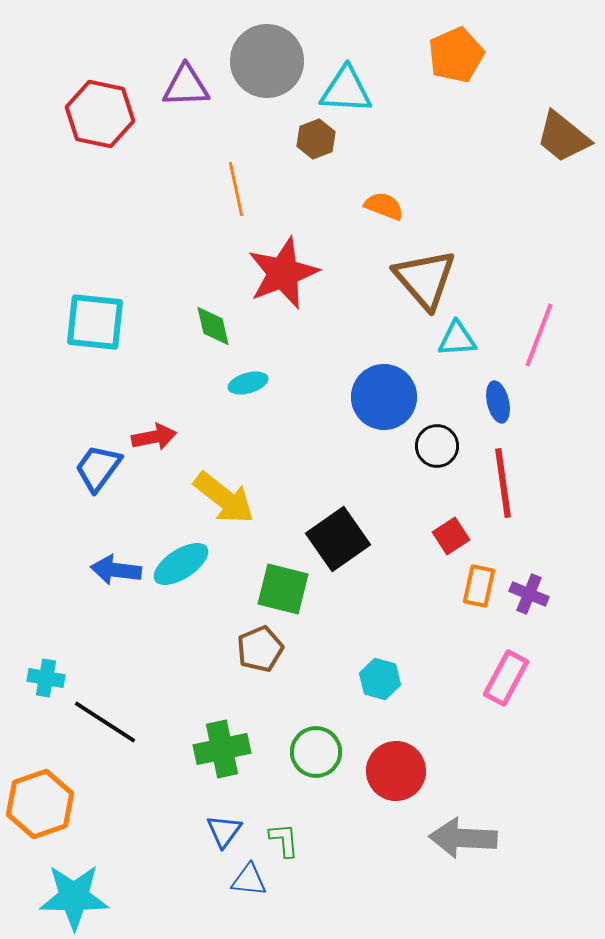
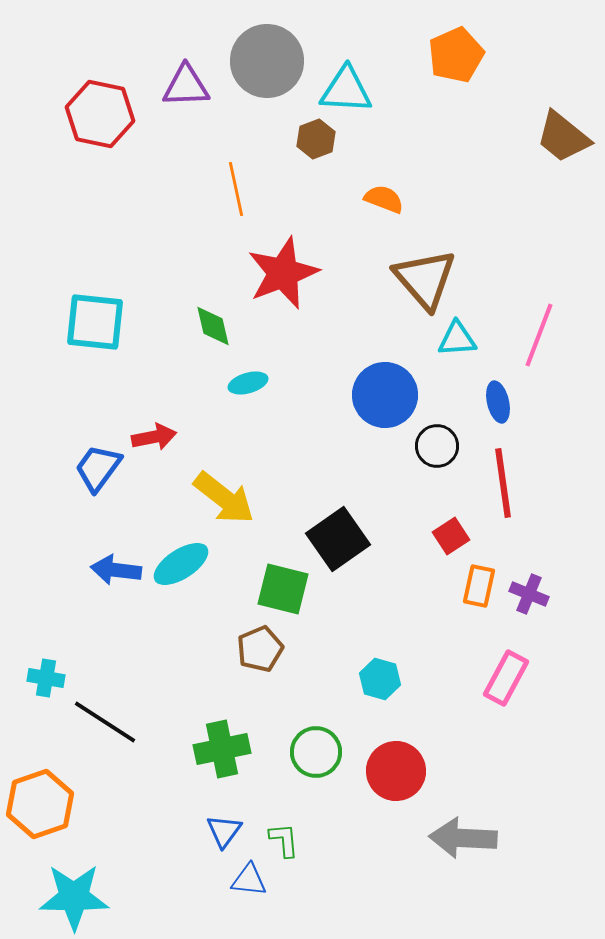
orange semicircle at (384, 206): moved 7 px up
blue circle at (384, 397): moved 1 px right, 2 px up
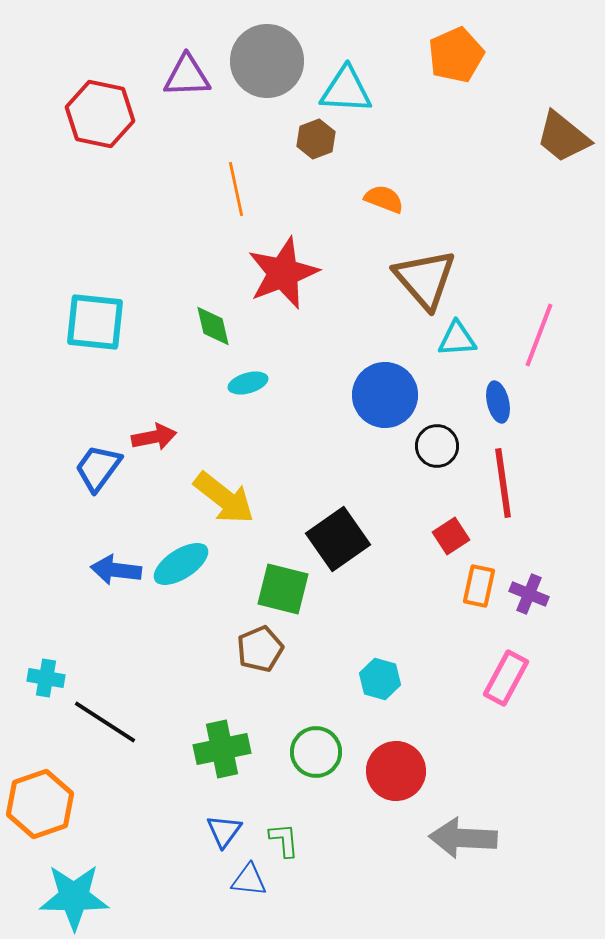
purple triangle at (186, 86): moved 1 px right, 10 px up
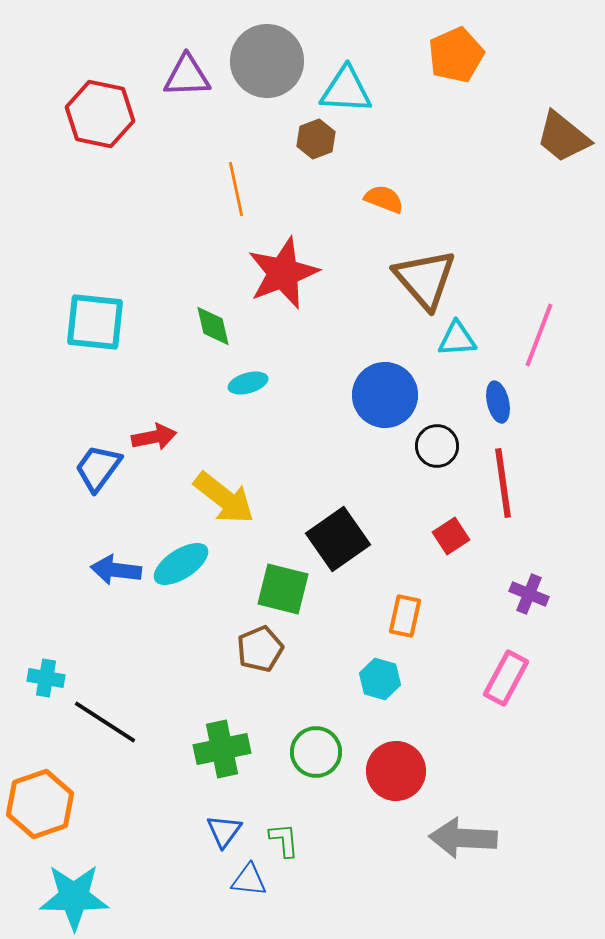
orange rectangle at (479, 586): moved 74 px left, 30 px down
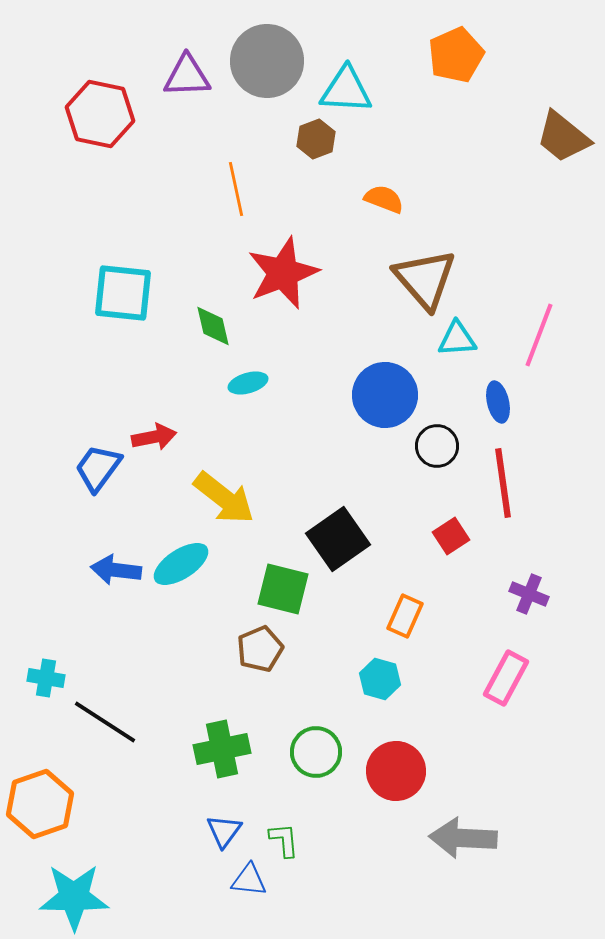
cyan square at (95, 322): moved 28 px right, 29 px up
orange rectangle at (405, 616): rotated 12 degrees clockwise
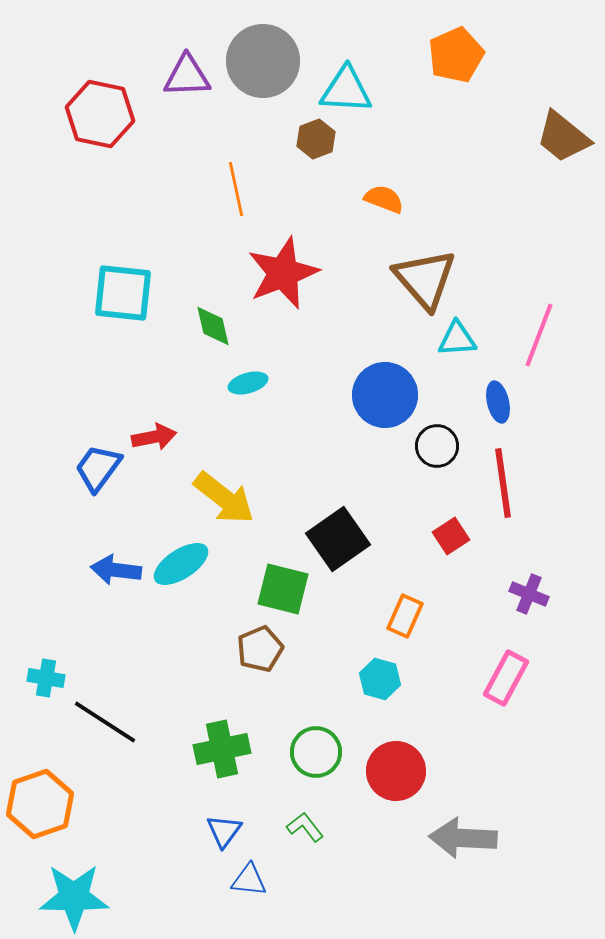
gray circle at (267, 61): moved 4 px left
green L-shape at (284, 840): moved 21 px right, 13 px up; rotated 33 degrees counterclockwise
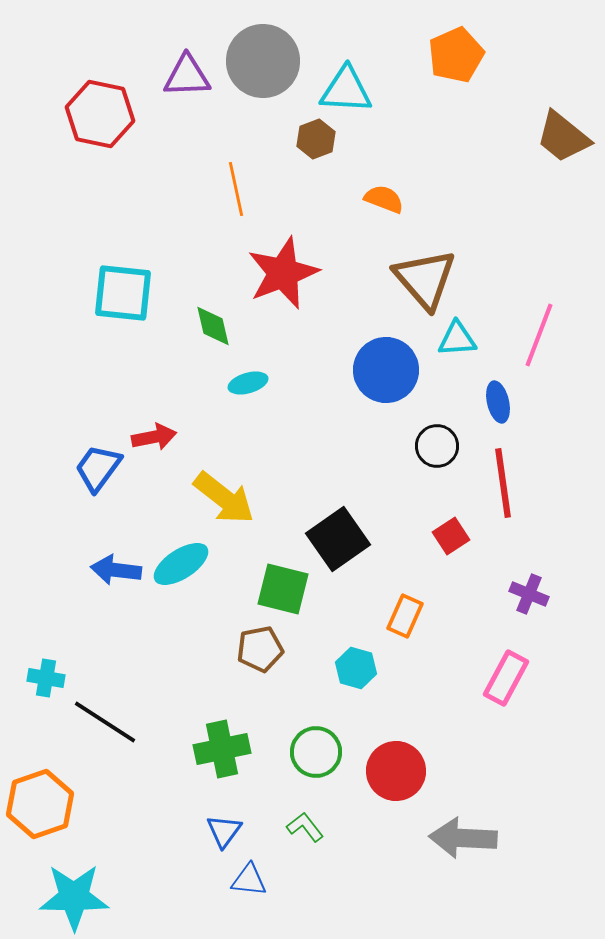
blue circle at (385, 395): moved 1 px right, 25 px up
brown pentagon at (260, 649): rotated 12 degrees clockwise
cyan hexagon at (380, 679): moved 24 px left, 11 px up
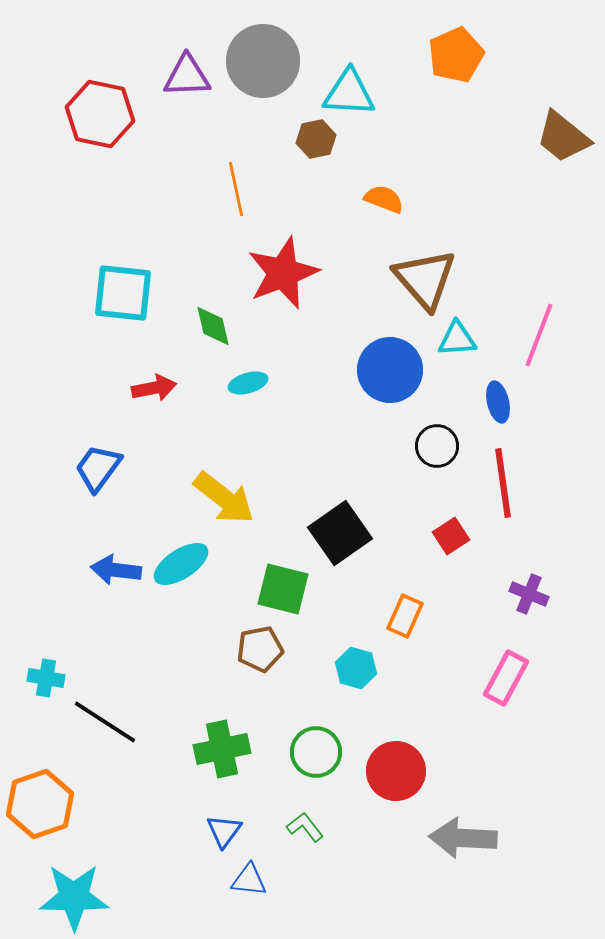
cyan triangle at (346, 90): moved 3 px right, 3 px down
brown hexagon at (316, 139): rotated 9 degrees clockwise
blue circle at (386, 370): moved 4 px right
red arrow at (154, 437): moved 49 px up
black square at (338, 539): moved 2 px right, 6 px up
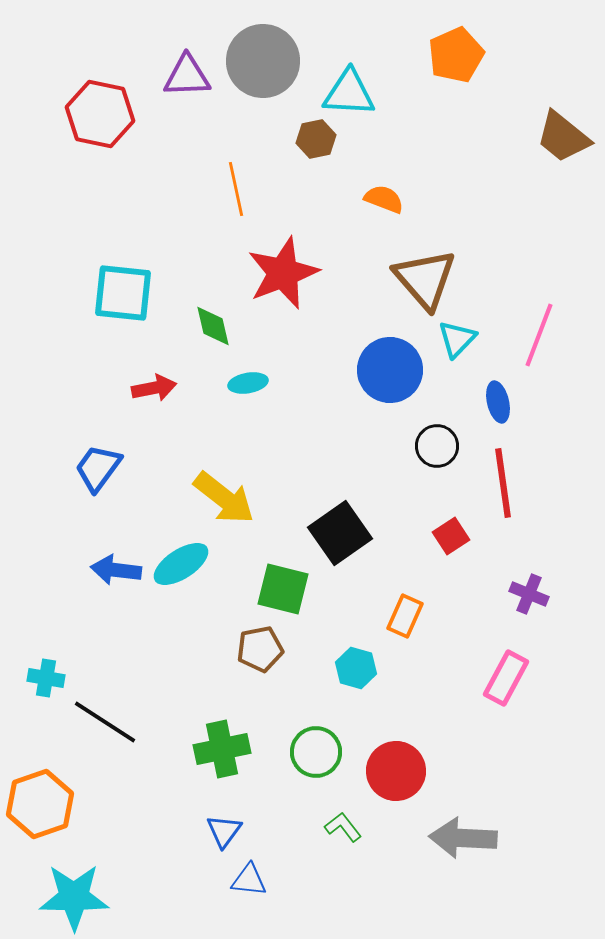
cyan triangle at (457, 339): rotated 42 degrees counterclockwise
cyan ellipse at (248, 383): rotated 6 degrees clockwise
green L-shape at (305, 827): moved 38 px right
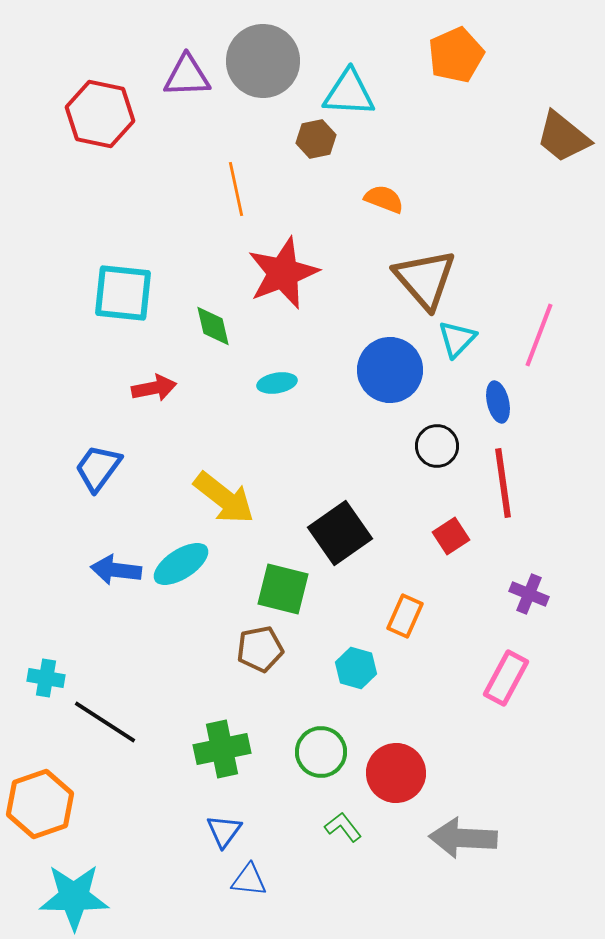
cyan ellipse at (248, 383): moved 29 px right
green circle at (316, 752): moved 5 px right
red circle at (396, 771): moved 2 px down
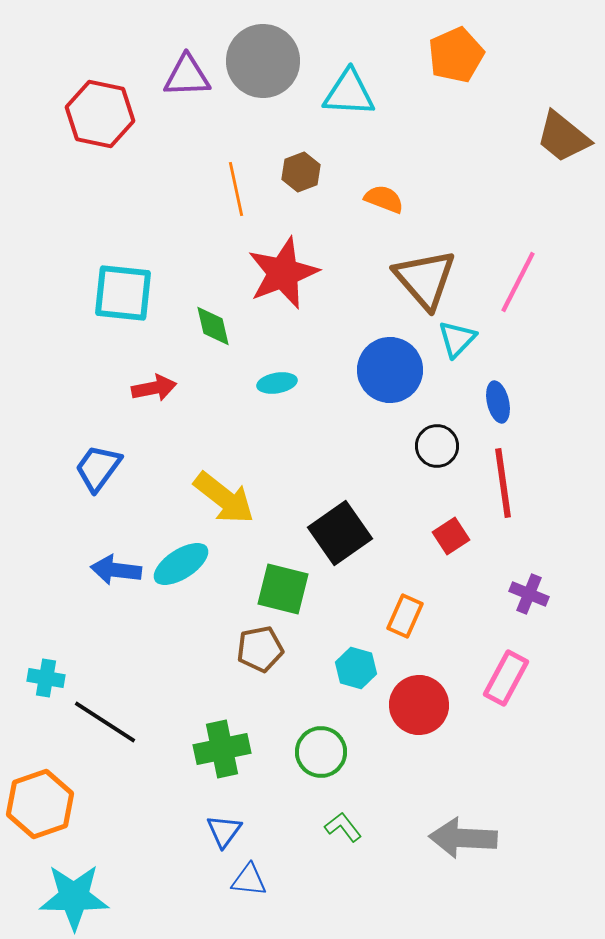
brown hexagon at (316, 139): moved 15 px left, 33 px down; rotated 9 degrees counterclockwise
pink line at (539, 335): moved 21 px left, 53 px up; rotated 6 degrees clockwise
red circle at (396, 773): moved 23 px right, 68 px up
